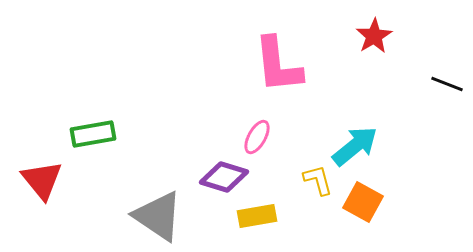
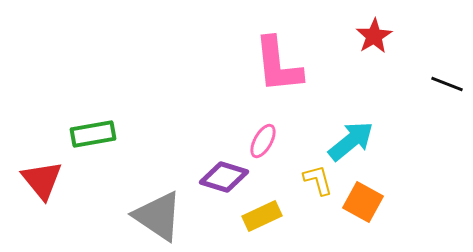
pink ellipse: moved 6 px right, 4 px down
cyan arrow: moved 4 px left, 5 px up
yellow rectangle: moved 5 px right; rotated 15 degrees counterclockwise
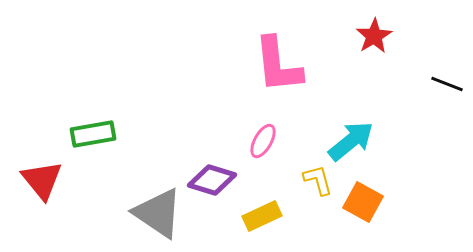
purple diamond: moved 12 px left, 3 px down
gray triangle: moved 3 px up
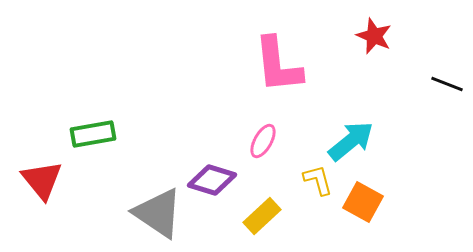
red star: rotated 18 degrees counterclockwise
yellow rectangle: rotated 18 degrees counterclockwise
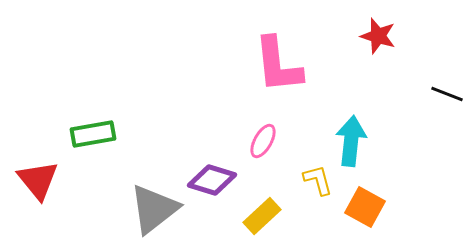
red star: moved 4 px right; rotated 6 degrees counterclockwise
black line: moved 10 px down
cyan arrow: rotated 45 degrees counterclockwise
red triangle: moved 4 px left
orange square: moved 2 px right, 5 px down
gray triangle: moved 4 px left, 4 px up; rotated 48 degrees clockwise
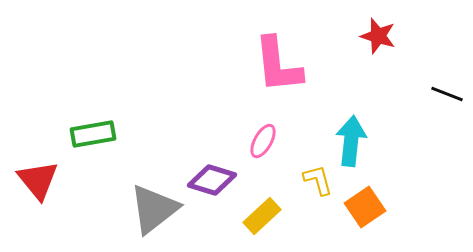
orange square: rotated 27 degrees clockwise
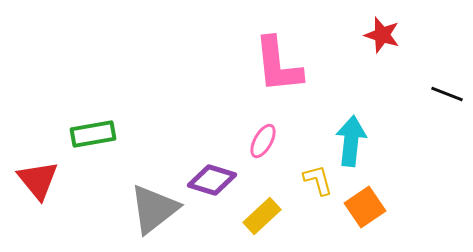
red star: moved 4 px right, 1 px up
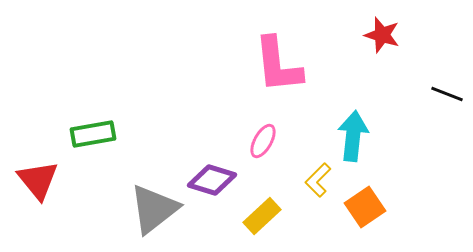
cyan arrow: moved 2 px right, 5 px up
yellow L-shape: rotated 120 degrees counterclockwise
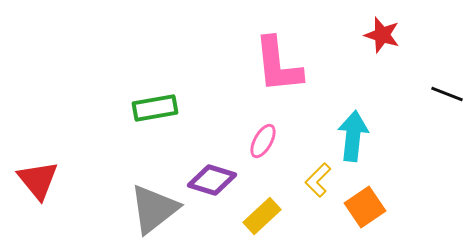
green rectangle: moved 62 px right, 26 px up
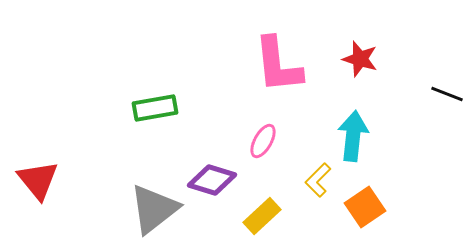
red star: moved 22 px left, 24 px down
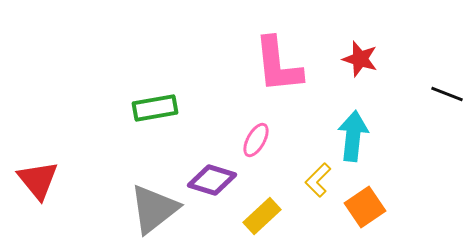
pink ellipse: moved 7 px left, 1 px up
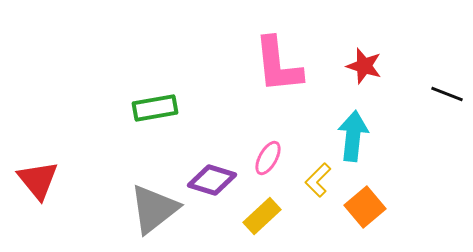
red star: moved 4 px right, 7 px down
pink ellipse: moved 12 px right, 18 px down
orange square: rotated 6 degrees counterclockwise
